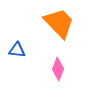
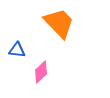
pink diamond: moved 17 px left, 3 px down; rotated 25 degrees clockwise
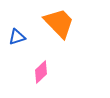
blue triangle: moved 13 px up; rotated 24 degrees counterclockwise
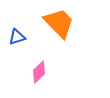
pink diamond: moved 2 px left
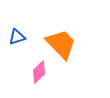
orange trapezoid: moved 2 px right, 21 px down
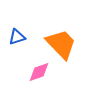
pink diamond: rotated 25 degrees clockwise
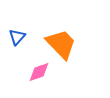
blue triangle: rotated 30 degrees counterclockwise
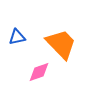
blue triangle: rotated 36 degrees clockwise
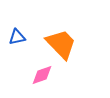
pink diamond: moved 3 px right, 3 px down
